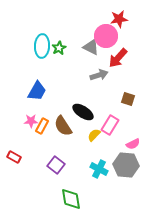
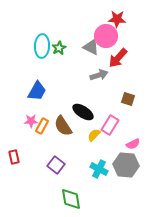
red star: moved 2 px left; rotated 12 degrees clockwise
red rectangle: rotated 48 degrees clockwise
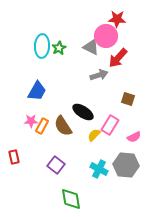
pink semicircle: moved 1 px right, 7 px up
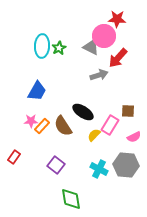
pink circle: moved 2 px left
brown square: moved 12 px down; rotated 16 degrees counterclockwise
orange rectangle: rotated 14 degrees clockwise
red rectangle: rotated 48 degrees clockwise
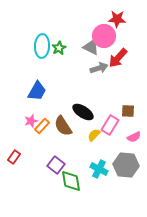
gray arrow: moved 7 px up
pink star: rotated 16 degrees counterclockwise
green diamond: moved 18 px up
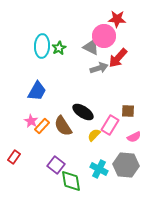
pink star: rotated 24 degrees counterclockwise
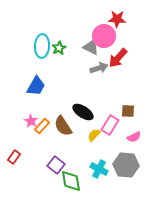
blue trapezoid: moved 1 px left, 5 px up
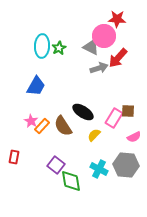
pink rectangle: moved 4 px right, 7 px up
red rectangle: rotated 24 degrees counterclockwise
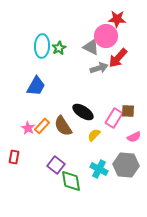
pink circle: moved 2 px right
pink star: moved 3 px left, 7 px down
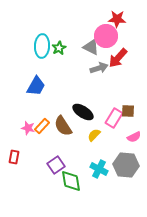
pink star: rotated 16 degrees counterclockwise
purple square: rotated 18 degrees clockwise
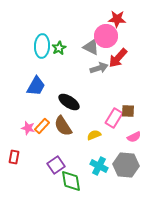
black ellipse: moved 14 px left, 10 px up
yellow semicircle: rotated 24 degrees clockwise
cyan cross: moved 3 px up
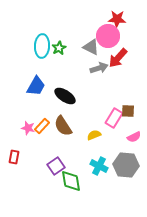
pink circle: moved 2 px right
black ellipse: moved 4 px left, 6 px up
purple square: moved 1 px down
